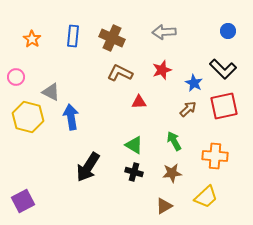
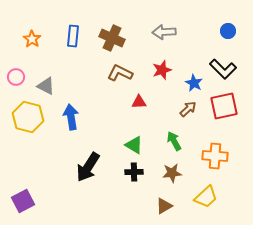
gray triangle: moved 5 px left, 6 px up
black cross: rotated 18 degrees counterclockwise
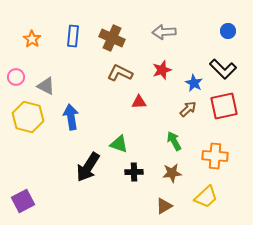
green triangle: moved 15 px left, 1 px up; rotated 12 degrees counterclockwise
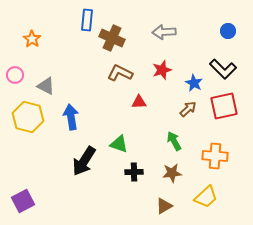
blue rectangle: moved 14 px right, 16 px up
pink circle: moved 1 px left, 2 px up
black arrow: moved 4 px left, 6 px up
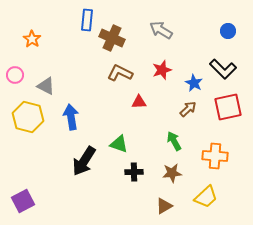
gray arrow: moved 3 px left, 2 px up; rotated 35 degrees clockwise
red square: moved 4 px right, 1 px down
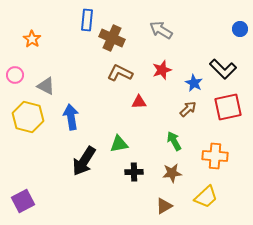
blue circle: moved 12 px right, 2 px up
green triangle: rotated 30 degrees counterclockwise
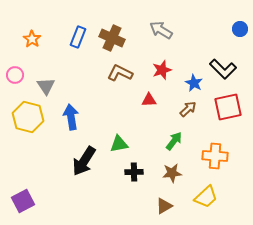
blue rectangle: moved 9 px left, 17 px down; rotated 15 degrees clockwise
gray triangle: rotated 30 degrees clockwise
red triangle: moved 10 px right, 2 px up
green arrow: rotated 66 degrees clockwise
